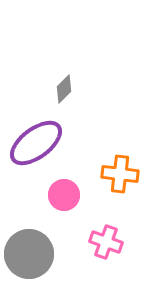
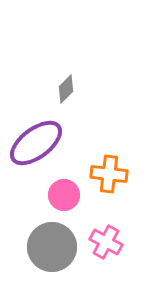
gray diamond: moved 2 px right
orange cross: moved 11 px left
pink cross: rotated 8 degrees clockwise
gray circle: moved 23 px right, 7 px up
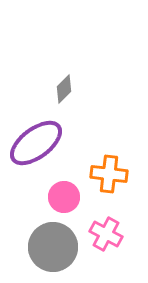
gray diamond: moved 2 px left
pink circle: moved 2 px down
pink cross: moved 8 px up
gray circle: moved 1 px right
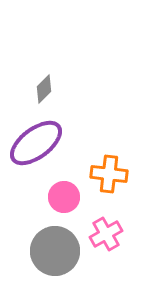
gray diamond: moved 20 px left
pink cross: rotated 32 degrees clockwise
gray circle: moved 2 px right, 4 px down
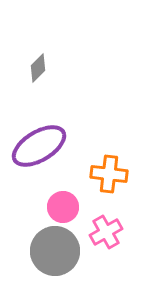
gray diamond: moved 6 px left, 21 px up
purple ellipse: moved 3 px right, 3 px down; rotated 6 degrees clockwise
pink circle: moved 1 px left, 10 px down
pink cross: moved 2 px up
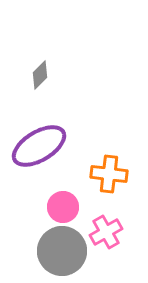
gray diamond: moved 2 px right, 7 px down
gray circle: moved 7 px right
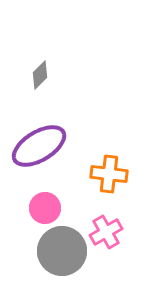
pink circle: moved 18 px left, 1 px down
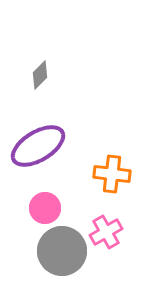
purple ellipse: moved 1 px left
orange cross: moved 3 px right
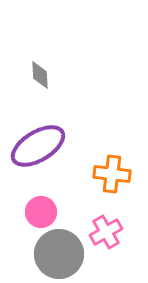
gray diamond: rotated 48 degrees counterclockwise
pink circle: moved 4 px left, 4 px down
gray circle: moved 3 px left, 3 px down
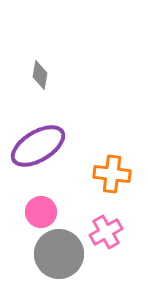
gray diamond: rotated 12 degrees clockwise
